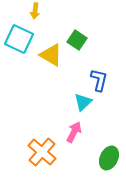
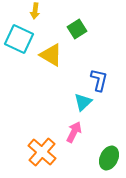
green square: moved 11 px up; rotated 24 degrees clockwise
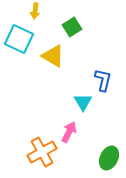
green square: moved 5 px left, 2 px up
yellow triangle: moved 2 px right, 1 px down
blue L-shape: moved 4 px right
cyan triangle: rotated 18 degrees counterclockwise
pink arrow: moved 5 px left
orange cross: rotated 20 degrees clockwise
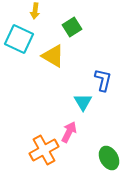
orange cross: moved 2 px right, 2 px up
green ellipse: rotated 55 degrees counterclockwise
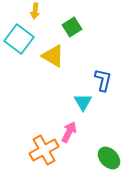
cyan square: rotated 12 degrees clockwise
green ellipse: rotated 15 degrees counterclockwise
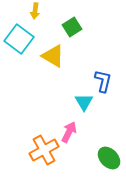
blue L-shape: moved 1 px down
cyan triangle: moved 1 px right
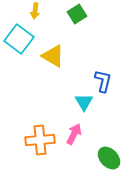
green square: moved 5 px right, 13 px up
pink arrow: moved 5 px right, 2 px down
orange cross: moved 4 px left, 10 px up; rotated 24 degrees clockwise
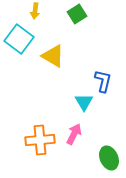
green ellipse: rotated 20 degrees clockwise
